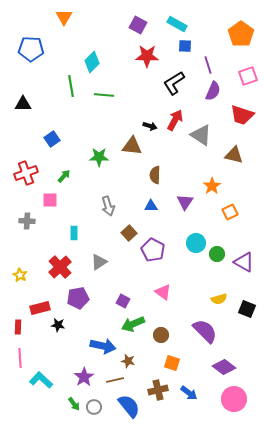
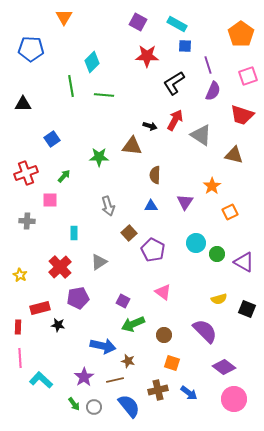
purple square at (138, 25): moved 3 px up
brown circle at (161, 335): moved 3 px right
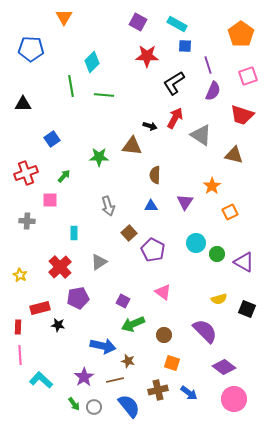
red arrow at (175, 120): moved 2 px up
pink line at (20, 358): moved 3 px up
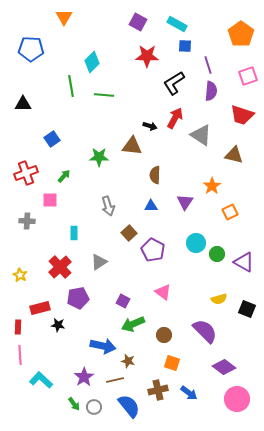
purple semicircle at (213, 91): moved 2 px left; rotated 18 degrees counterclockwise
pink circle at (234, 399): moved 3 px right
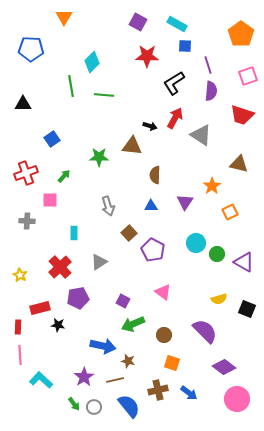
brown triangle at (234, 155): moved 5 px right, 9 px down
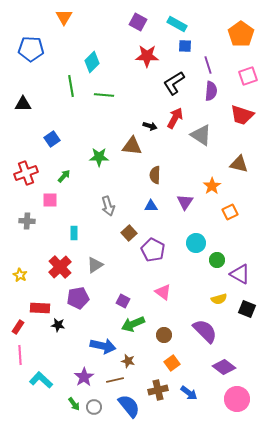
green circle at (217, 254): moved 6 px down
gray triangle at (99, 262): moved 4 px left, 3 px down
purple triangle at (244, 262): moved 4 px left, 12 px down
red rectangle at (40, 308): rotated 18 degrees clockwise
red rectangle at (18, 327): rotated 32 degrees clockwise
orange square at (172, 363): rotated 35 degrees clockwise
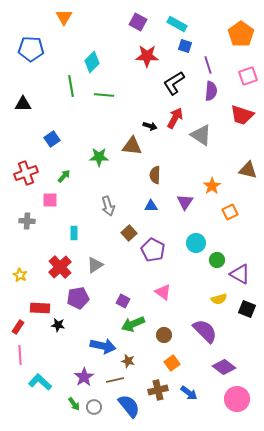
blue square at (185, 46): rotated 16 degrees clockwise
brown triangle at (239, 164): moved 9 px right, 6 px down
cyan L-shape at (41, 380): moved 1 px left, 2 px down
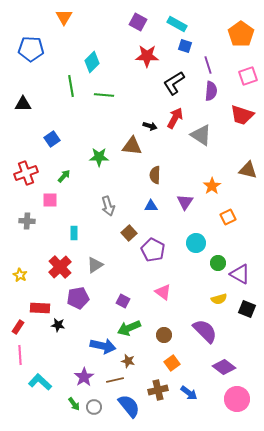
orange square at (230, 212): moved 2 px left, 5 px down
green circle at (217, 260): moved 1 px right, 3 px down
green arrow at (133, 324): moved 4 px left, 4 px down
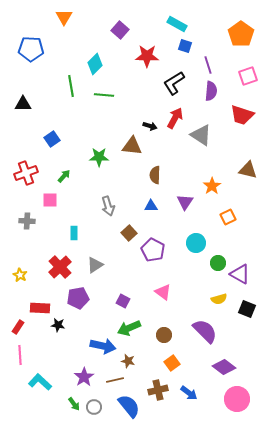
purple square at (138, 22): moved 18 px left, 8 px down; rotated 12 degrees clockwise
cyan diamond at (92, 62): moved 3 px right, 2 px down
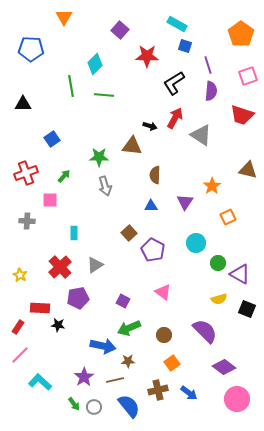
gray arrow at (108, 206): moved 3 px left, 20 px up
pink line at (20, 355): rotated 48 degrees clockwise
brown star at (128, 361): rotated 16 degrees counterclockwise
